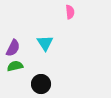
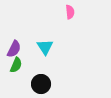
cyan triangle: moved 4 px down
purple semicircle: moved 1 px right, 1 px down
green semicircle: moved 1 px right, 1 px up; rotated 126 degrees clockwise
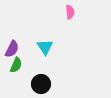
purple semicircle: moved 2 px left
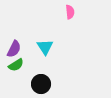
purple semicircle: moved 2 px right
green semicircle: rotated 35 degrees clockwise
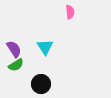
purple semicircle: rotated 60 degrees counterclockwise
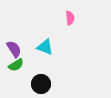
pink semicircle: moved 6 px down
cyan triangle: rotated 36 degrees counterclockwise
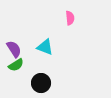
black circle: moved 1 px up
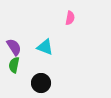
pink semicircle: rotated 16 degrees clockwise
purple semicircle: moved 2 px up
green semicircle: moved 2 px left; rotated 133 degrees clockwise
